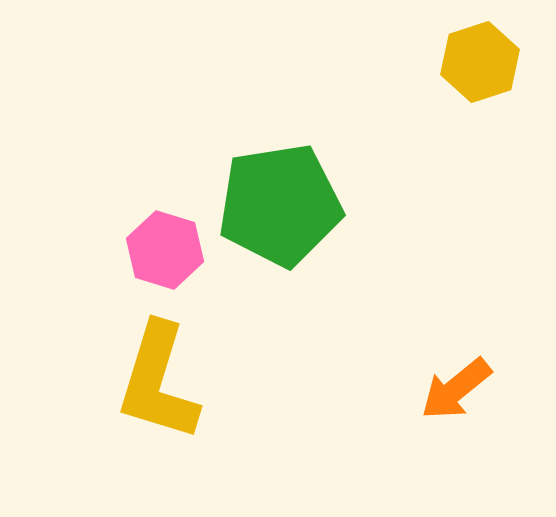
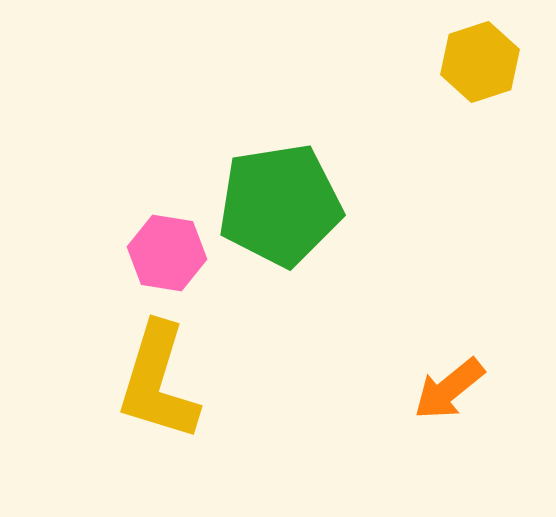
pink hexagon: moved 2 px right, 3 px down; rotated 8 degrees counterclockwise
orange arrow: moved 7 px left
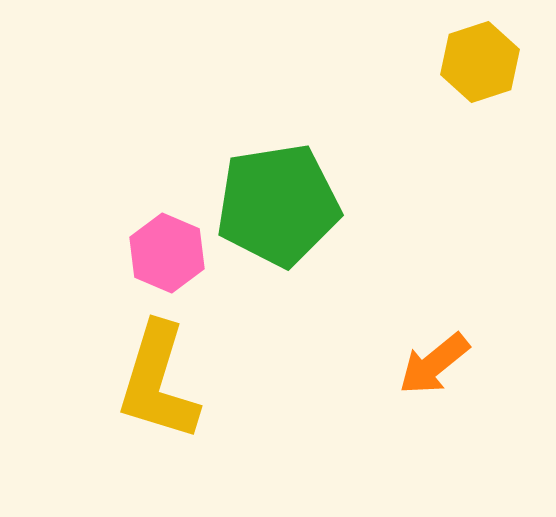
green pentagon: moved 2 px left
pink hexagon: rotated 14 degrees clockwise
orange arrow: moved 15 px left, 25 px up
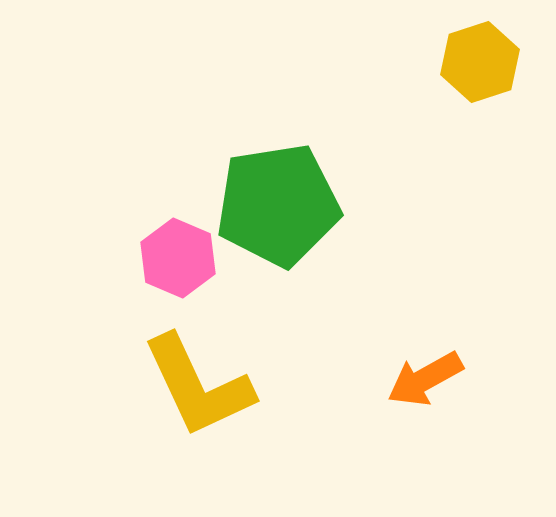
pink hexagon: moved 11 px right, 5 px down
orange arrow: moved 9 px left, 15 px down; rotated 10 degrees clockwise
yellow L-shape: moved 40 px right, 4 px down; rotated 42 degrees counterclockwise
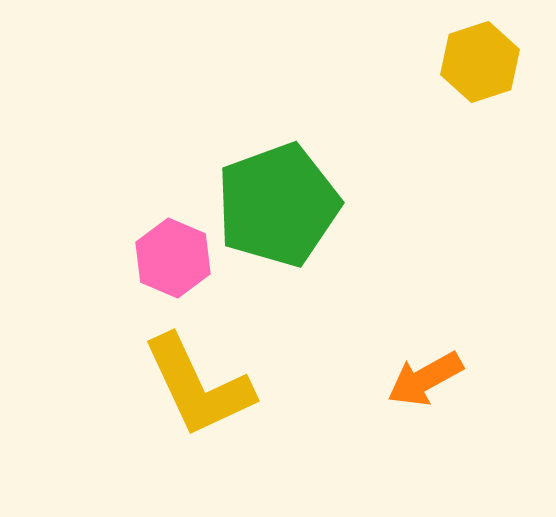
green pentagon: rotated 11 degrees counterclockwise
pink hexagon: moved 5 px left
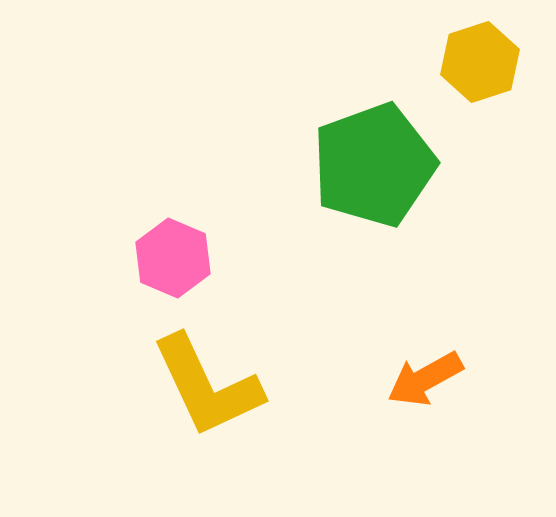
green pentagon: moved 96 px right, 40 px up
yellow L-shape: moved 9 px right
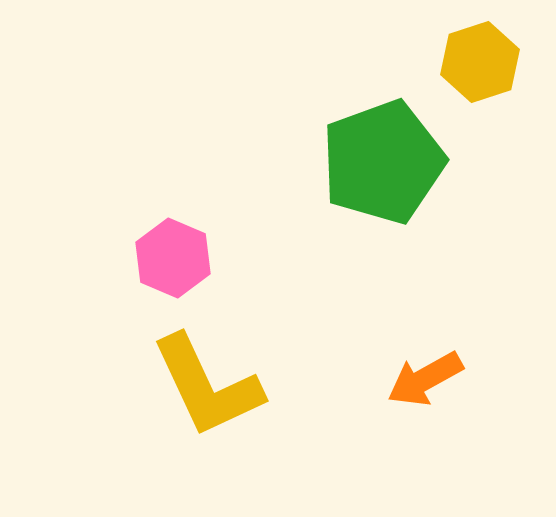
green pentagon: moved 9 px right, 3 px up
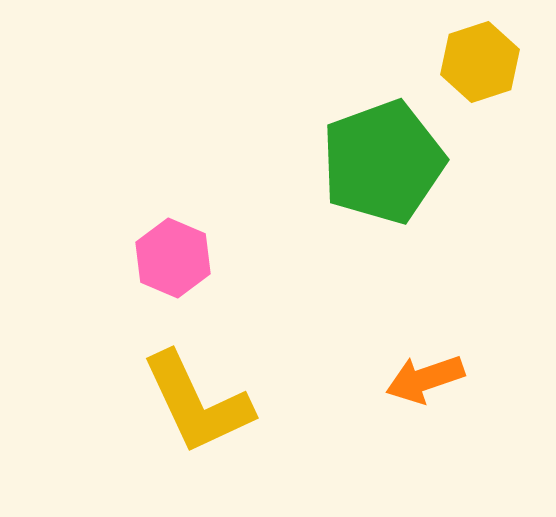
orange arrow: rotated 10 degrees clockwise
yellow L-shape: moved 10 px left, 17 px down
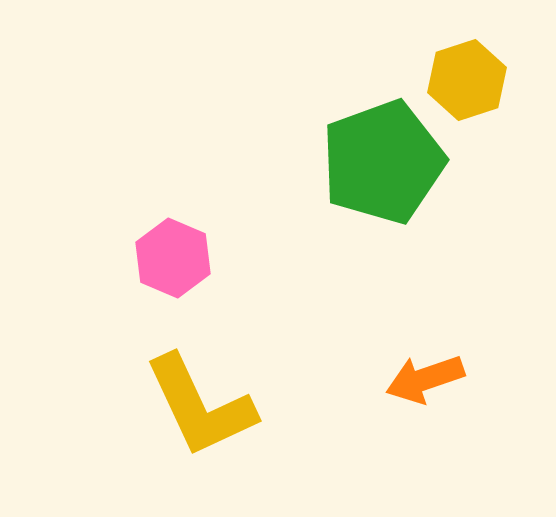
yellow hexagon: moved 13 px left, 18 px down
yellow L-shape: moved 3 px right, 3 px down
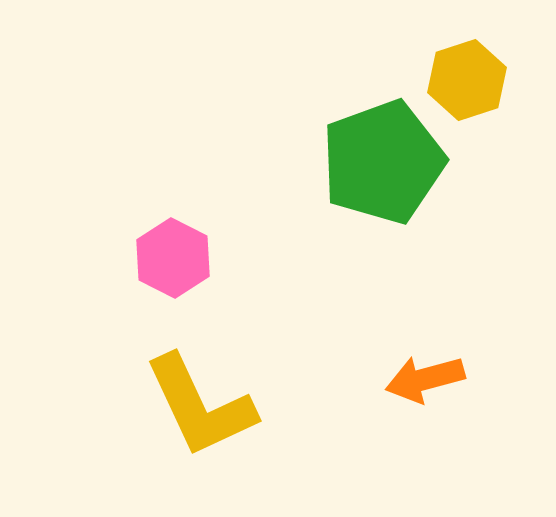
pink hexagon: rotated 4 degrees clockwise
orange arrow: rotated 4 degrees clockwise
